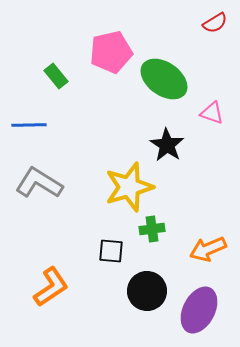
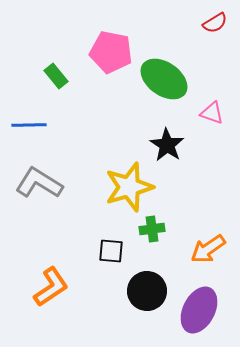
pink pentagon: rotated 24 degrees clockwise
orange arrow: rotated 12 degrees counterclockwise
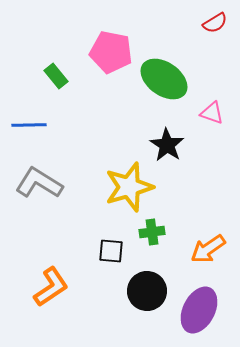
green cross: moved 3 px down
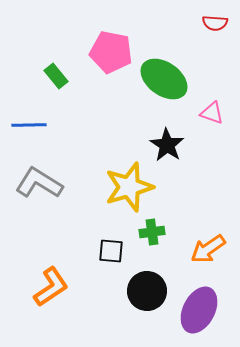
red semicircle: rotated 35 degrees clockwise
